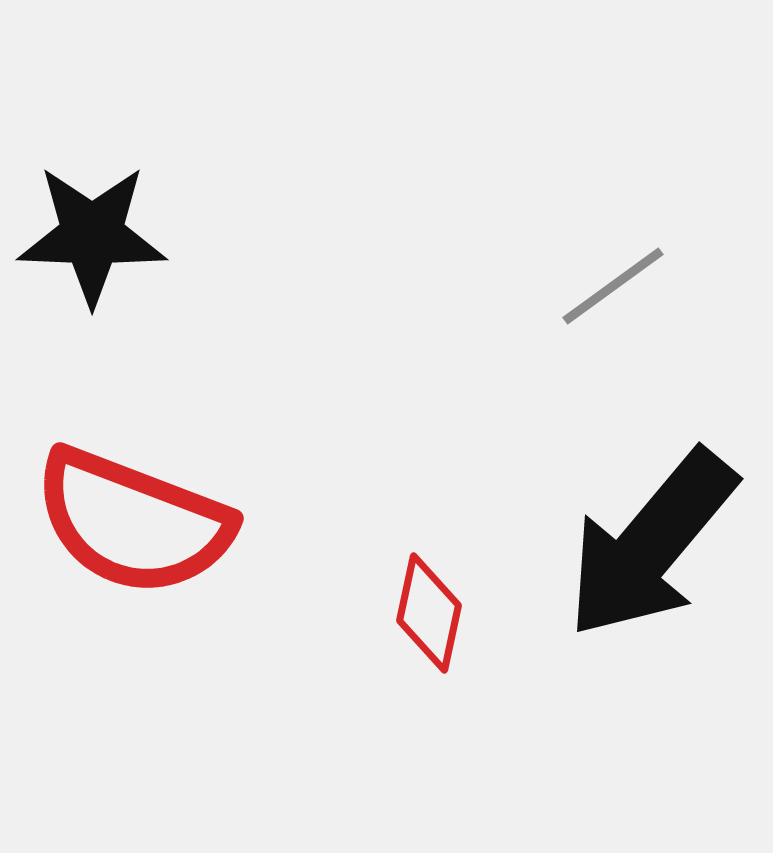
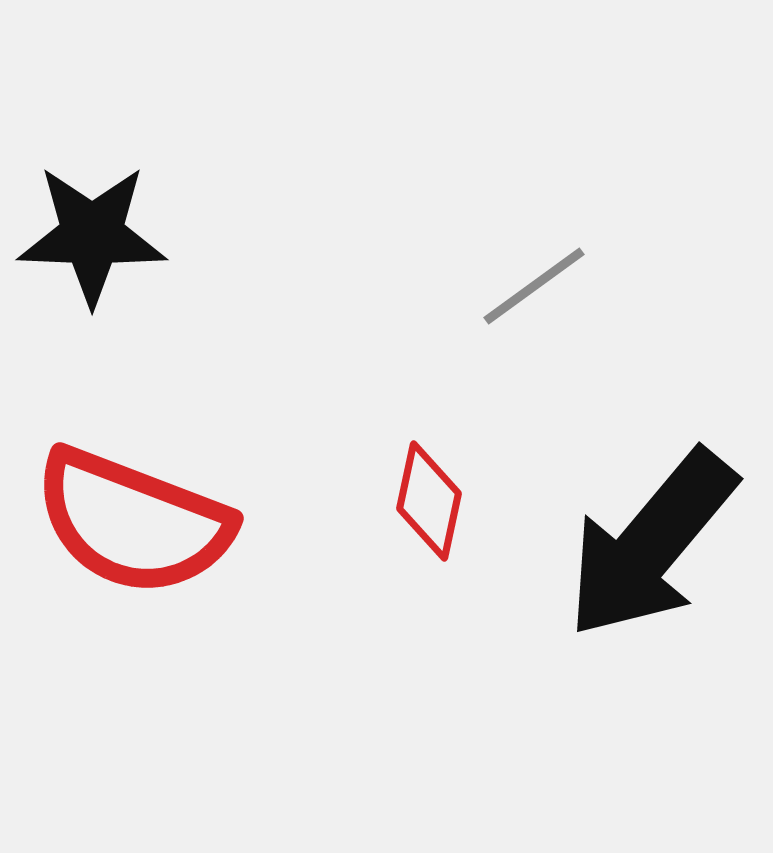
gray line: moved 79 px left
red diamond: moved 112 px up
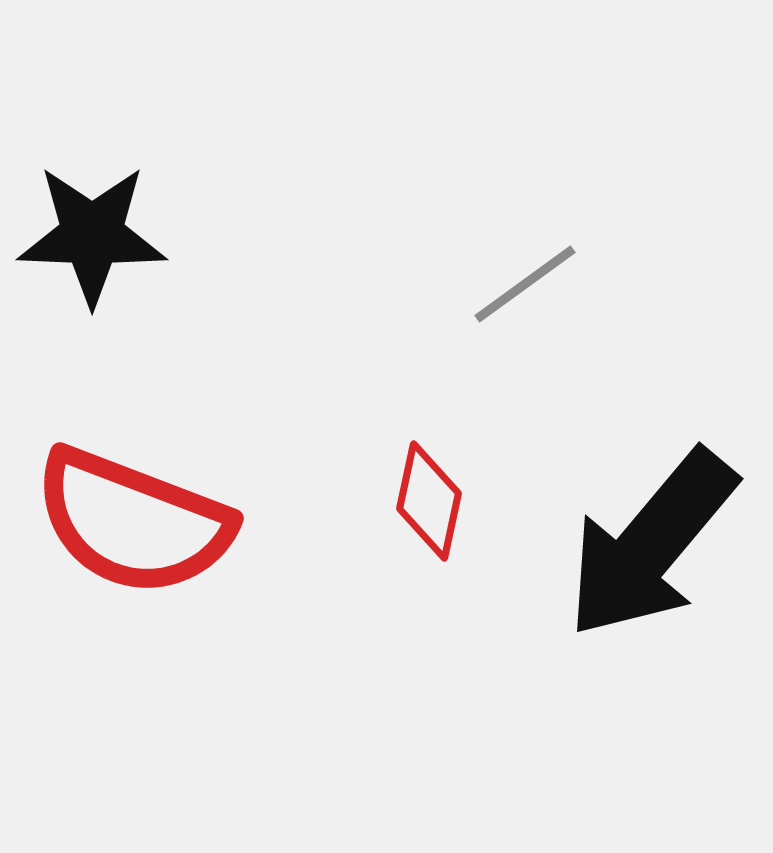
gray line: moved 9 px left, 2 px up
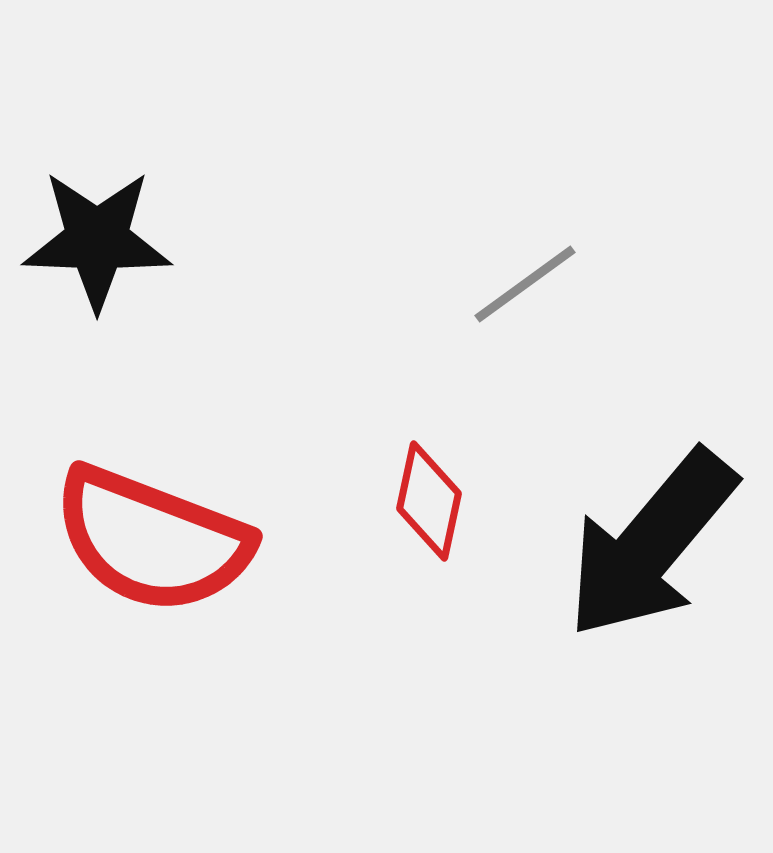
black star: moved 5 px right, 5 px down
red semicircle: moved 19 px right, 18 px down
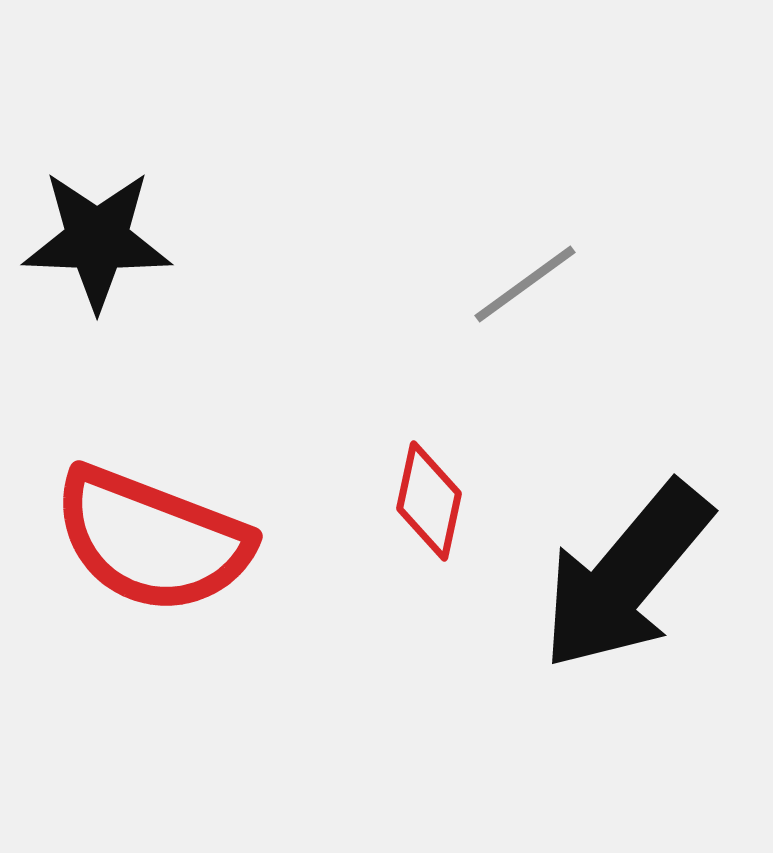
black arrow: moved 25 px left, 32 px down
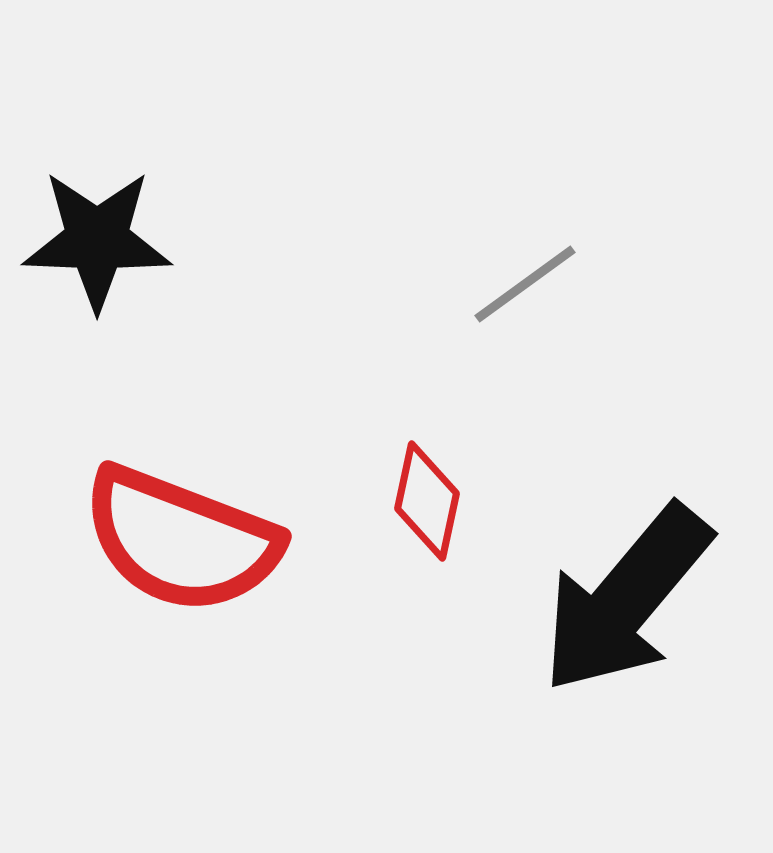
red diamond: moved 2 px left
red semicircle: moved 29 px right
black arrow: moved 23 px down
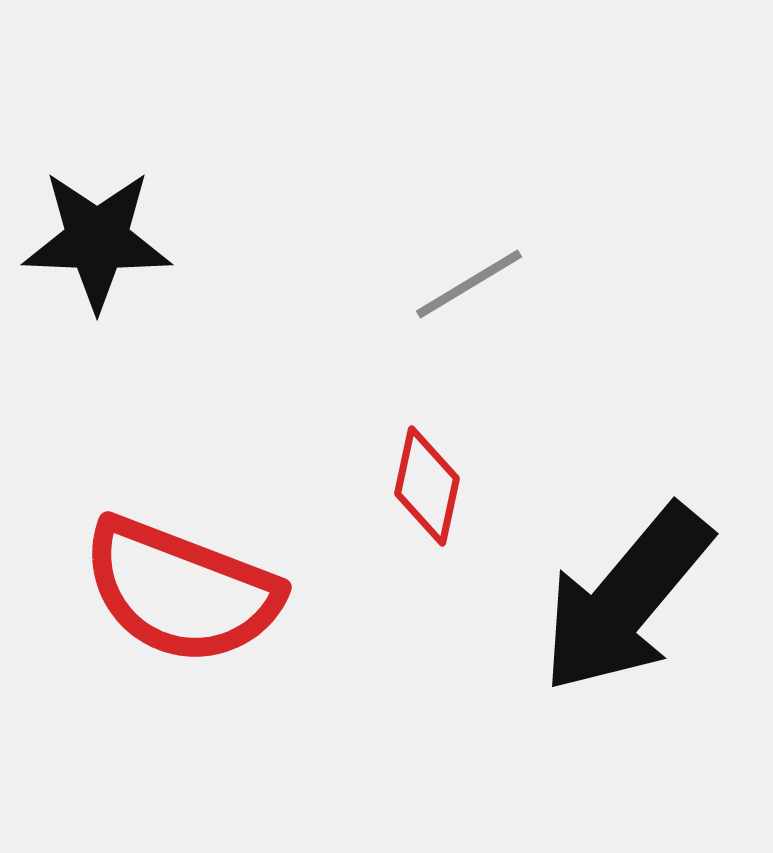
gray line: moved 56 px left; rotated 5 degrees clockwise
red diamond: moved 15 px up
red semicircle: moved 51 px down
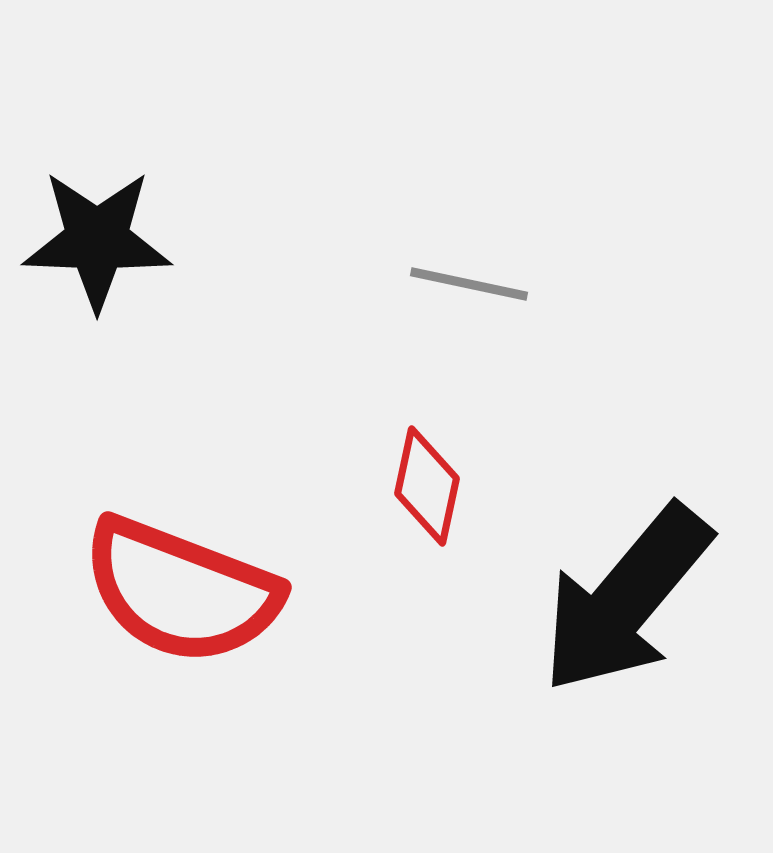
gray line: rotated 43 degrees clockwise
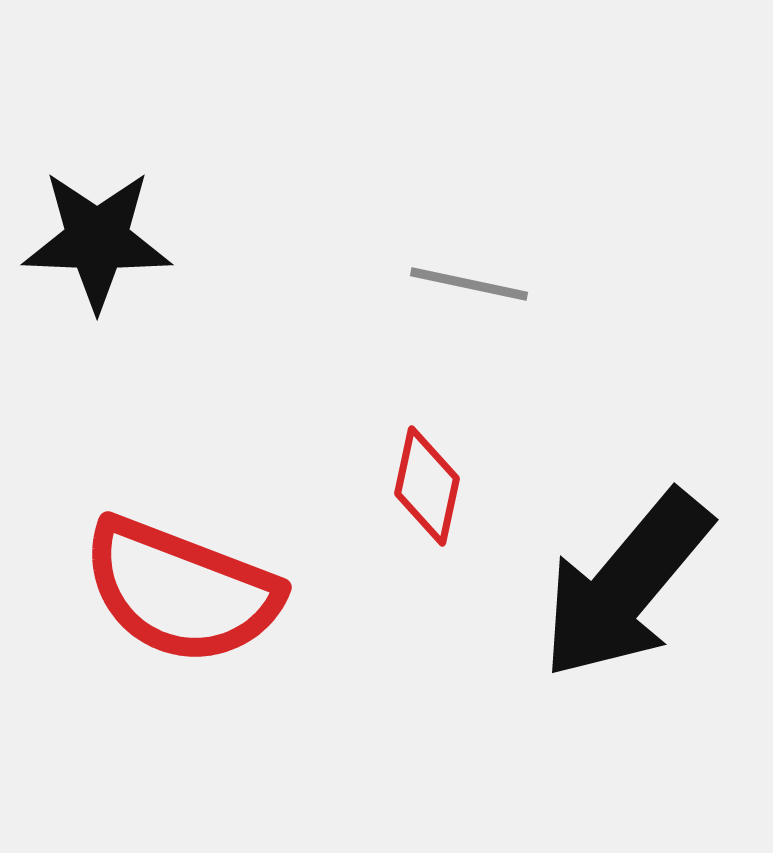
black arrow: moved 14 px up
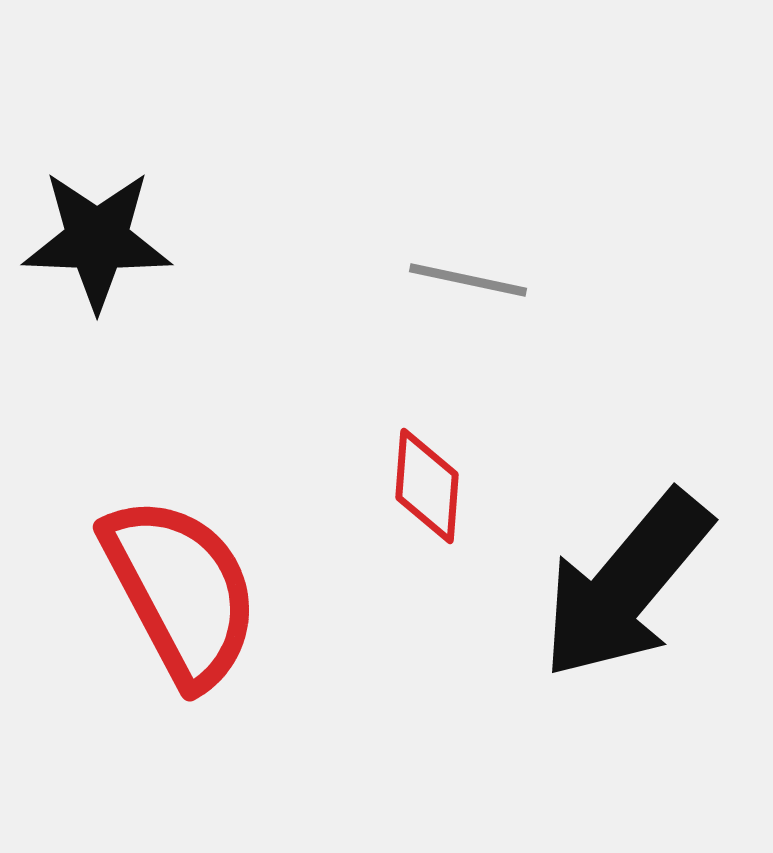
gray line: moved 1 px left, 4 px up
red diamond: rotated 8 degrees counterclockwise
red semicircle: rotated 139 degrees counterclockwise
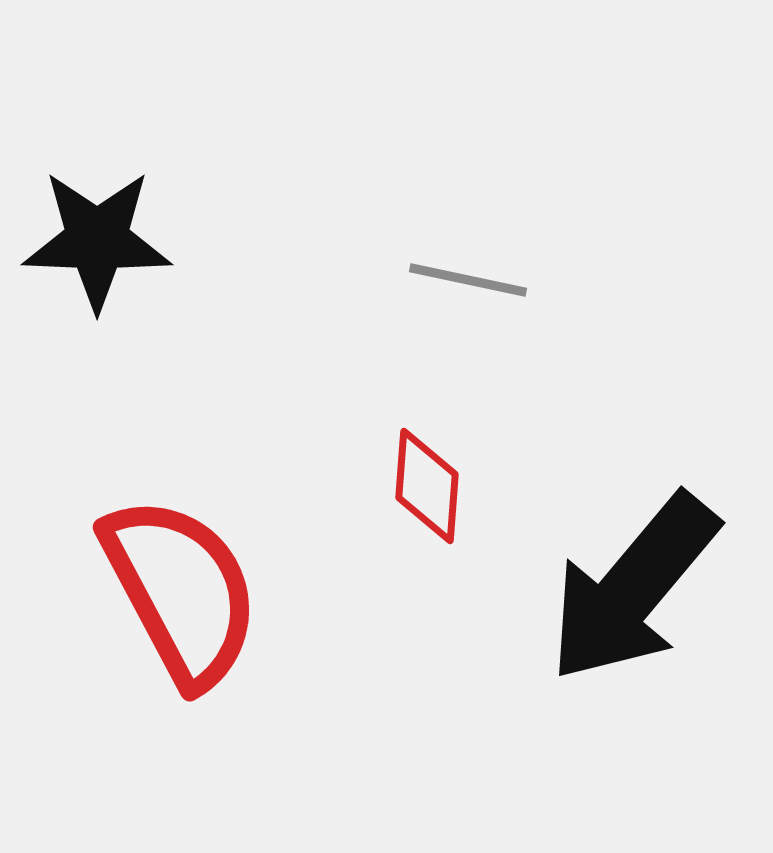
black arrow: moved 7 px right, 3 px down
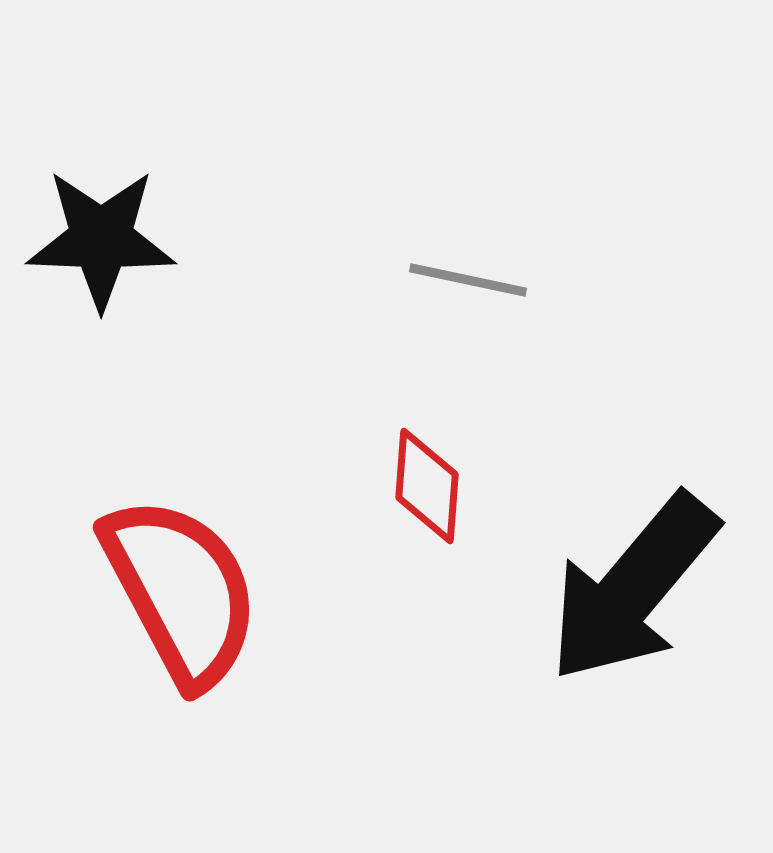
black star: moved 4 px right, 1 px up
